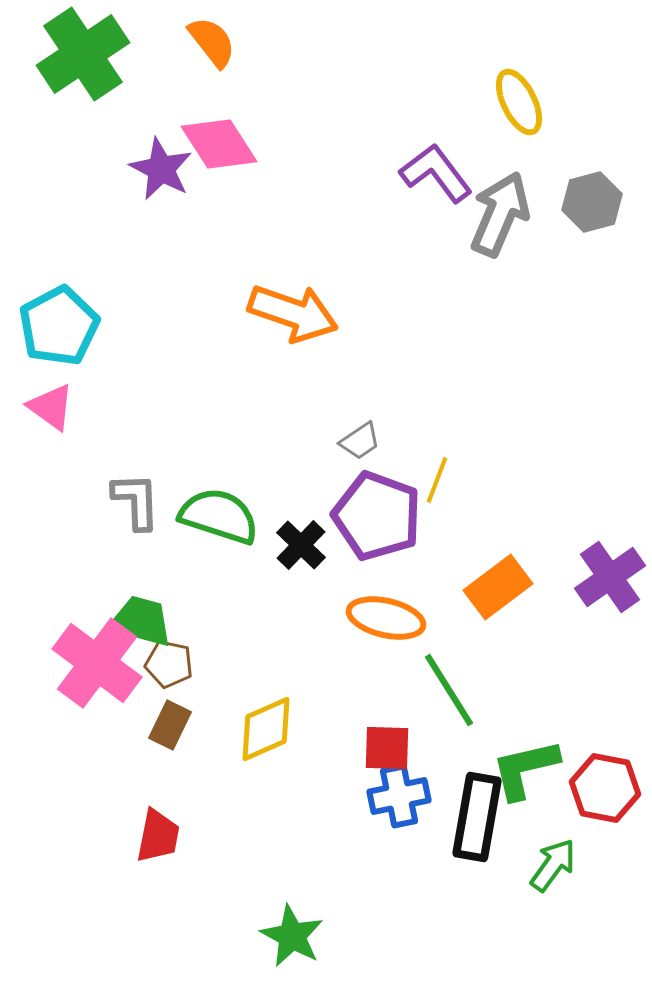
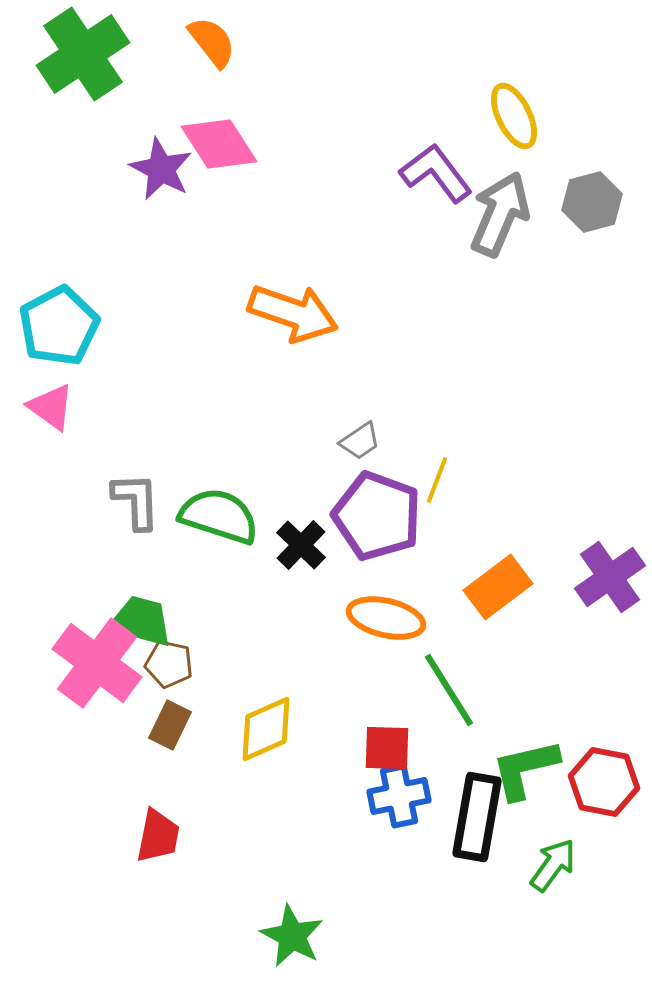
yellow ellipse: moved 5 px left, 14 px down
red hexagon: moved 1 px left, 6 px up
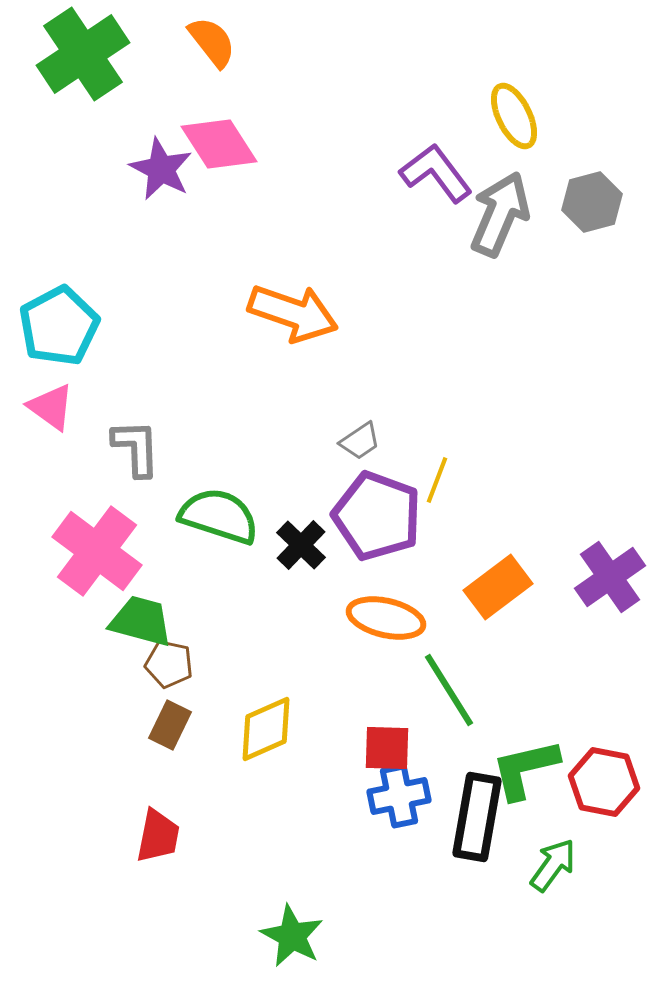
gray L-shape: moved 53 px up
pink cross: moved 112 px up
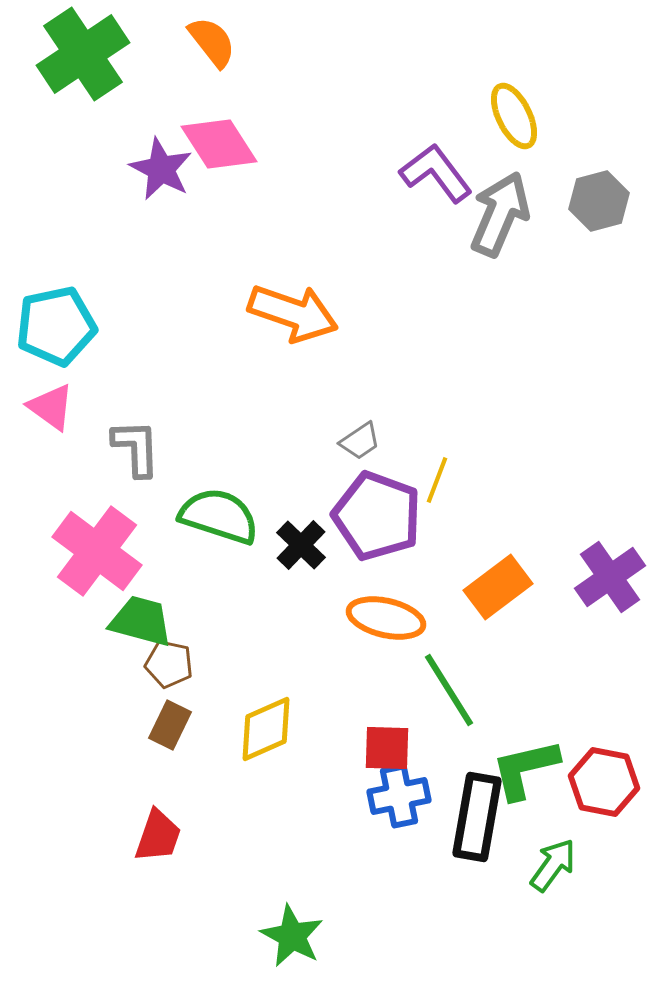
gray hexagon: moved 7 px right, 1 px up
cyan pentagon: moved 3 px left; rotated 16 degrees clockwise
red trapezoid: rotated 8 degrees clockwise
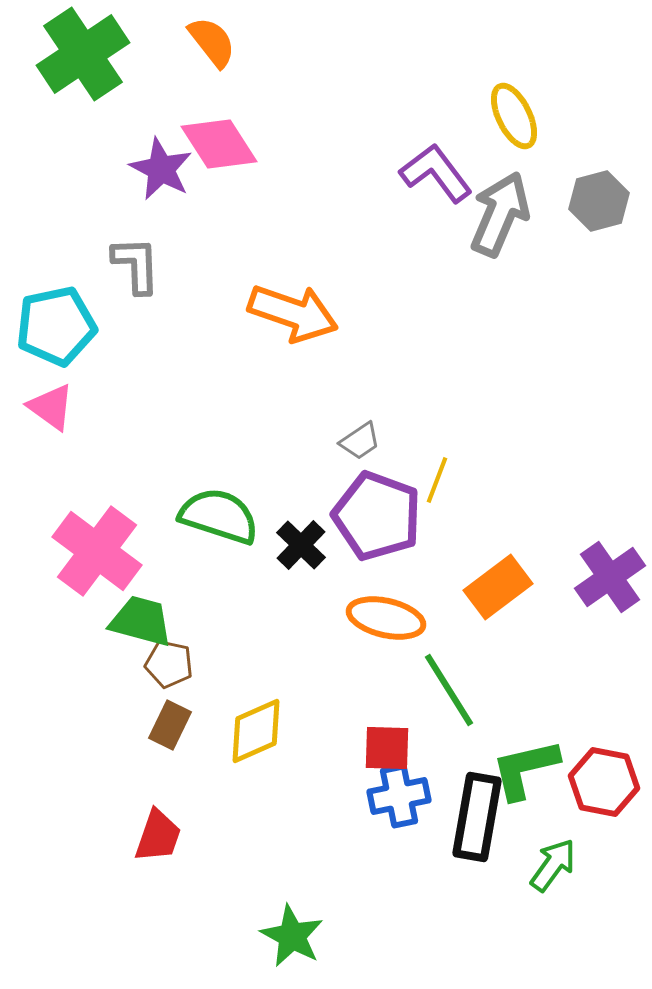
gray L-shape: moved 183 px up
yellow diamond: moved 10 px left, 2 px down
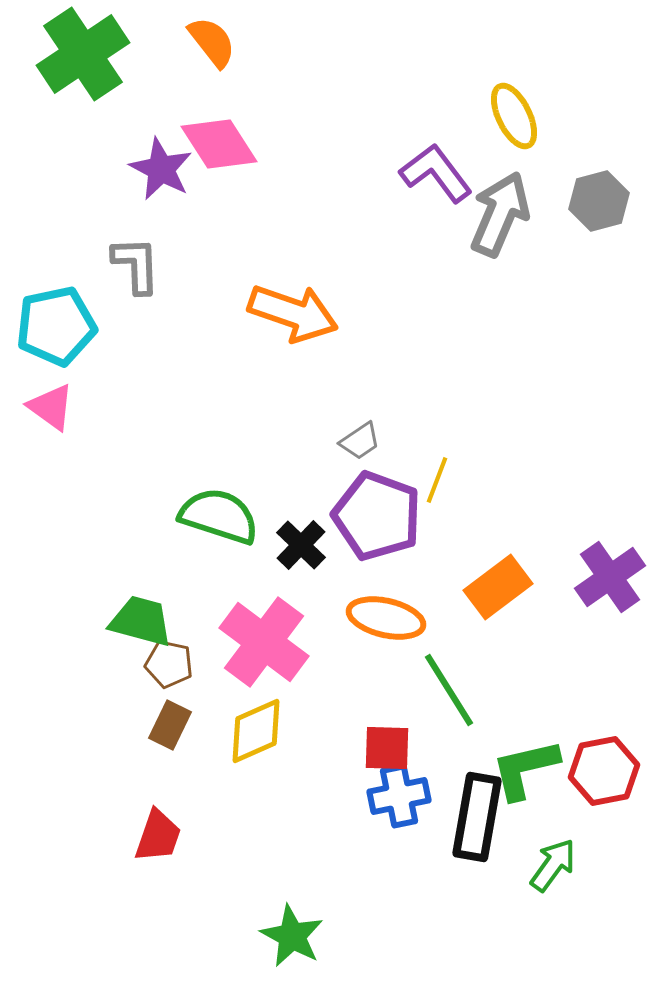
pink cross: moved 167 px right, 91 px down
red hexagon: moved 11 px up; rotated 22 degrees counterclockwise
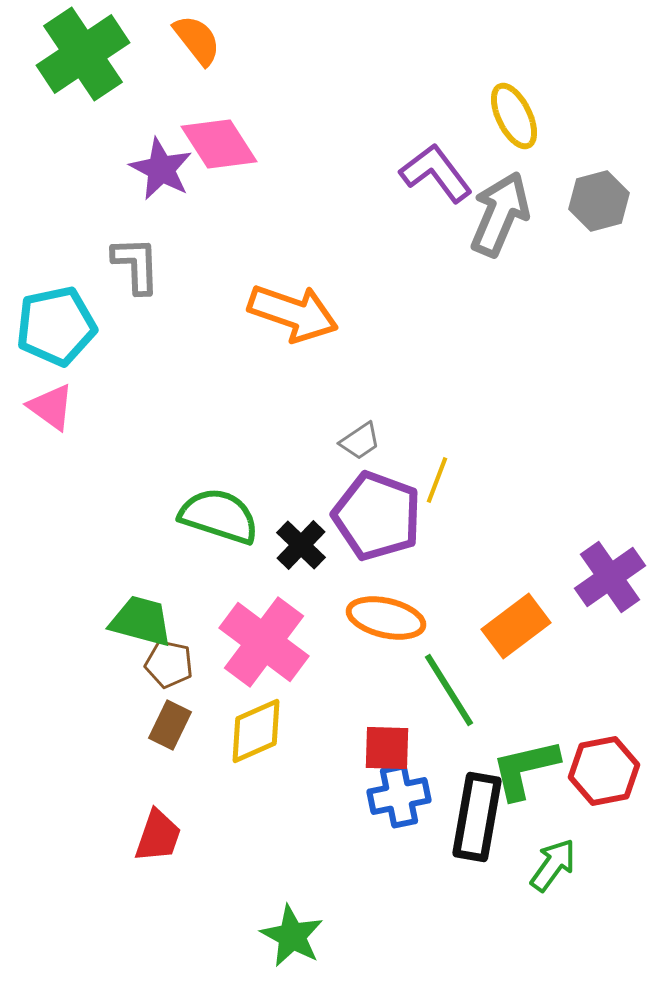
orange semicircle: moved 15 px left, 2 px up
orange rectangle: moved 18 px right, 39 px down
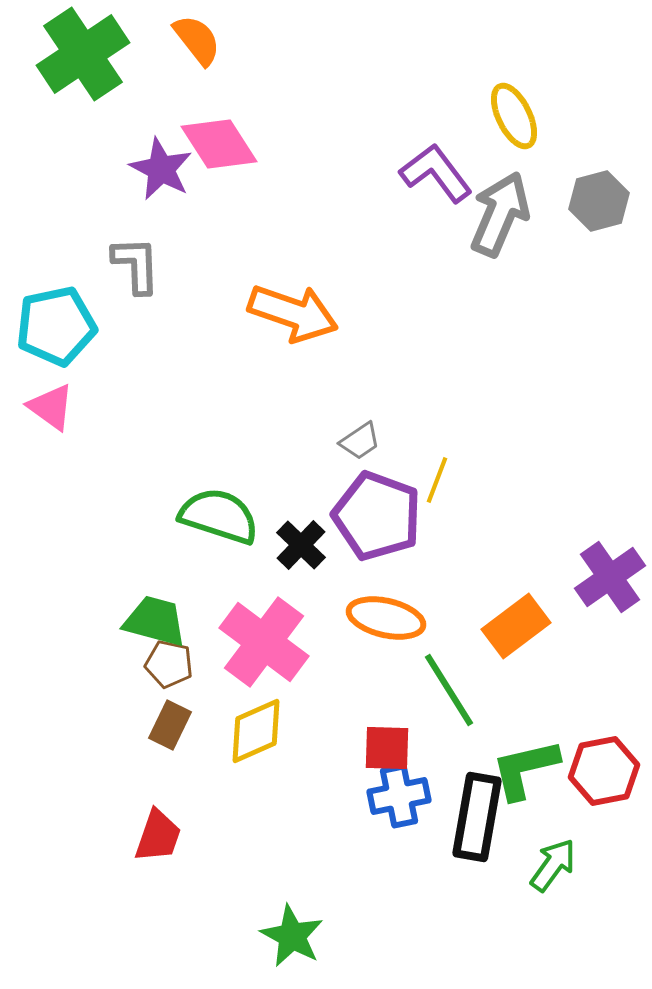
green trapezoid: moved 14 px right
